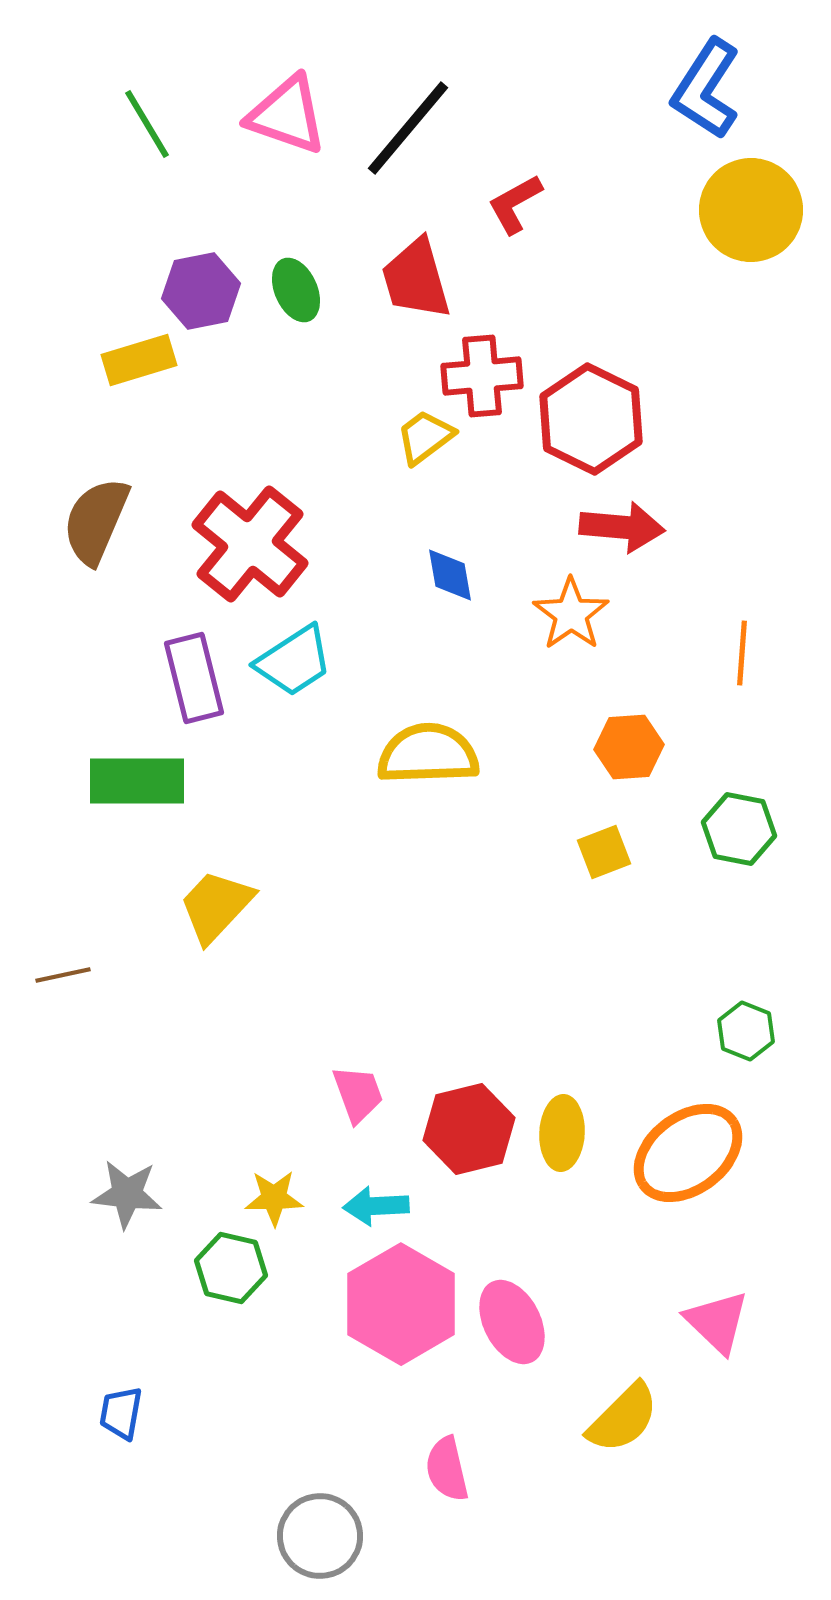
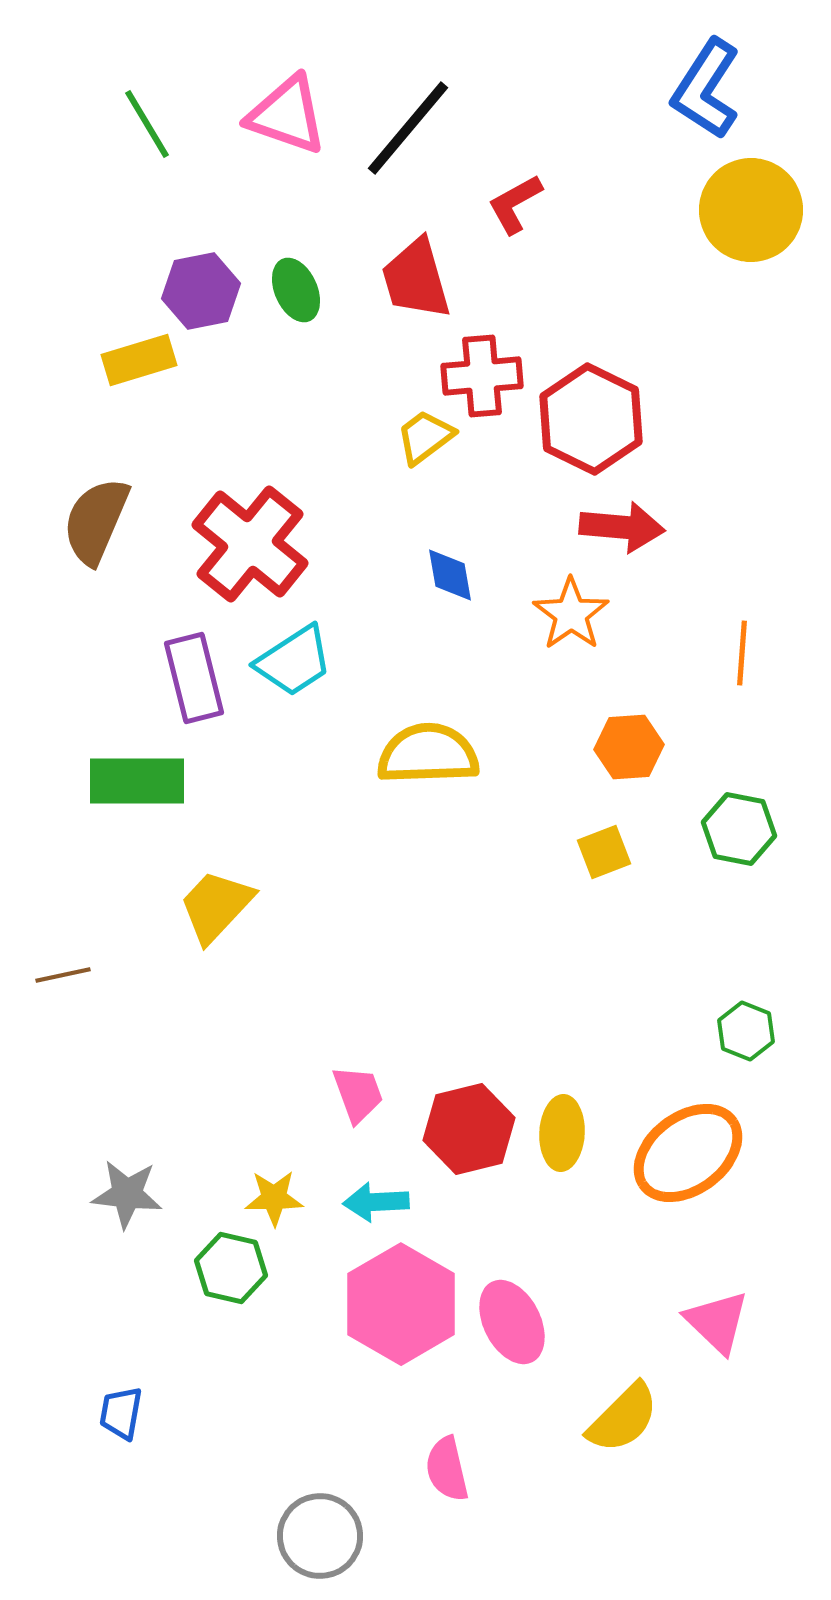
cyan arrow at (376, 1206): moved 4 px up
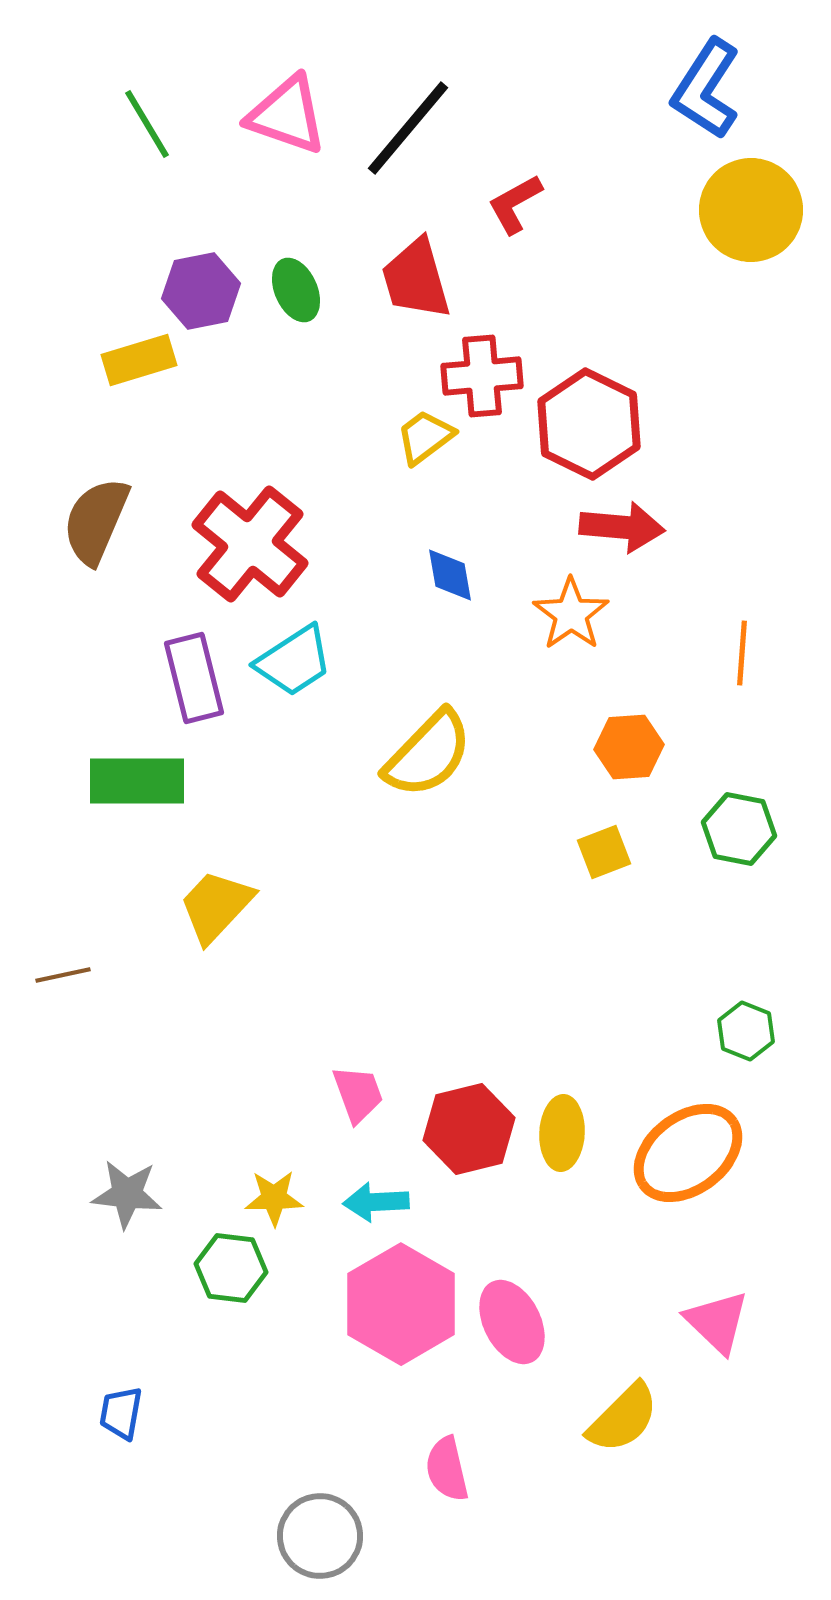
red hexagon at (591, 419): moved 2 px left, 5 px down
yellow semicircle at (428, 754): rotated 136 degrees clockwise
green hexagon at (231, 1268): rotated 6 degrees counterclockwise
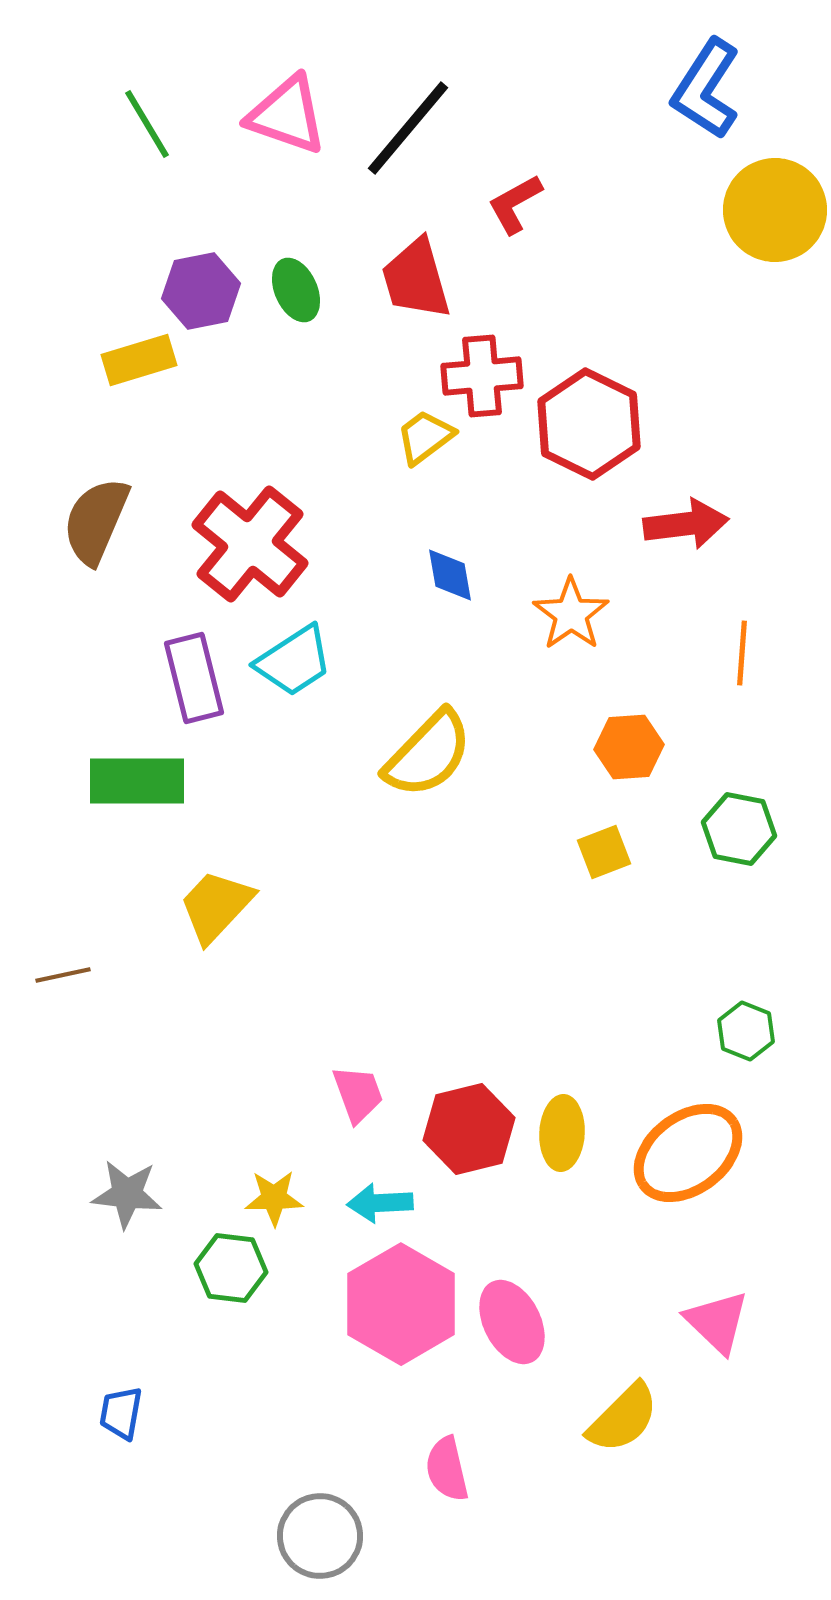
yellow circle at (751, 210): moved 24 px right
red arrow at (622, 527): moved 64 px right, 3 px up; rotated 12 degrees counterclockwise
cyan arrow at (376, 1202): moved 4 px right, 1 px down
